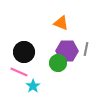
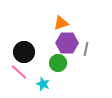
orange triangle: rotated 42 degrees counterclockwise
purple hexagon: moved 8 px up
pink line: rotated 18 degrees clockwise
cyan star: moved 10 px right, 2 px up; rotated 16 degrees counterclockwise
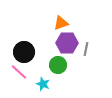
green circle: moved 2 px down
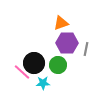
black circle: moved 10 px right, 11 px down
pink line: moved 3 px right
cyan star: moved 1 px up; rotated 24 degrees counterclockwise
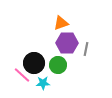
pink line: moved 3 px down
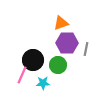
black circle: moved 1 px left, 3 px up
pink line: rotated 72 degrees clockwise
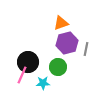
purple hexagon: rotated 15 degrees counterclockwise
black circle: moved 5 px left, 2 px down
green circle: moved 2 px down
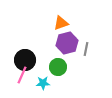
black circle: moved 3 px left, 2 px up
